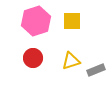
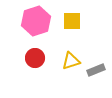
red circle: moved 2 px right
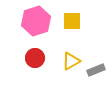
yellow triangle: rotated 12 degrees counterclockwise
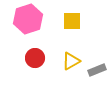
pink hexagon: moved 8 px left, 2 px up
gray rectangle: moved 1 px right
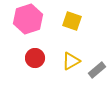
yellow square: rotated 18 degrees clockwise
gray rectangle: rotated 18 degrees counterclockwise
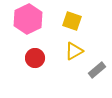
pink hexagon: rotated 8 degrees counterclockwise
yellow triangle: moved 3 px right, 10 px up
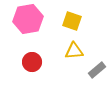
pink hexagon: rotated 16 degrees clockwise
yellow triangle: rotated 24 degrees clockwise
red circle: moved 3 px left, 4 px down
